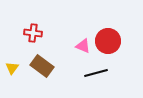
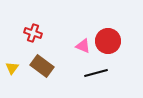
red cross: rotated 12 degrees clockwise
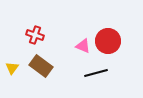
red cross: moved 2 px right, 2 px down
brown rectangle: moved 1 px left
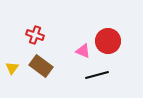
pink triangle: moved 5 px down
black line: moved 1 px right, 2 px down
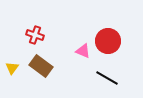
black line: moved 10 px right, 3 px down; rotated 45 degrees clockwise
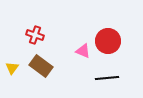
black line: rotated 35 degrees counterclockwise
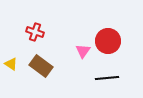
red cross: moved 3 px up
pink triangle: rotated 42 degrees clockwise
yellow triangle: moved 1 px left, 4 px up; rotated 32 degrees counterclockwise
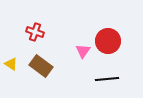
black line: moved 1 px down
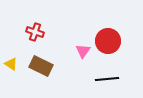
brown rectangle: rotated 10 degrees counterclockwise
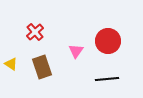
red cross: rotated 30 degrees clockwise
pink triangle: moved 7 px left
brown rectangle: moved 1 px right, 1 px down; rotated 45 degrees clockwise
